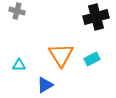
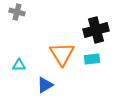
gray cross: moved 1 px down
black cross: moved 13 px down
orange triangle: moved 1 px right, 1 px up
cyan rectangle: rotated 21 degrees clockwise
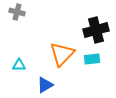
orange triangle: rotated 16 degrees clockwise
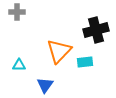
gray cross: rotated 14 degrees counterclockwise
orange triangle: moved 3 px left, 3 px up
cyan rectangle: moved 7 px left, 3 px down
blue triangle: rotated 24 degrees counterclockwise
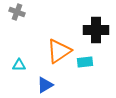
gray cross: rotated 21 degrees clockwise
black cross: rotated 15 degrees clockwise
orange triangle: rotated 12 degrees clockwise
blue triangle: rotated 24 degrees clockwise
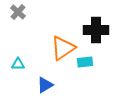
gray cross: moved 1 px right; rotated 21 degrees clockwise
orange triangle: moved 4 px right, 3 px up
cyan triangle: moved 1 px left, 1 px up
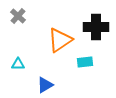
gray cross: moved 4 px down
black cross: moved 3 px up
orange triangle: moved 3 px left, 8 px up
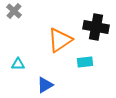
gray cross: moved 4 px left, 5 px up
black cross: rotated 10 degrees clockwise
